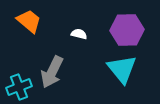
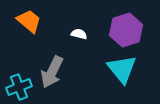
purple hexagon: moved 1 px left; rotated 16 degrees counterclockwise
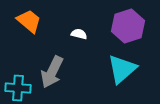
purple hexagon: moved 2 px right, 4 px up
cyan triangle: rotated 28 degrees clockwise
cyan cross: moved 1 px left, 1 px down; rotated 25 degrees clockwise
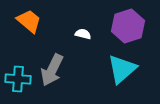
white semicircle: moved 4 px right
gray arrow: moved 2 px up
cyan cross: moved 9 px up
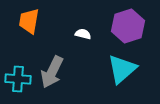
orange trapezoid: rotated 120 degrees counterclockwise
gray arrow: moved 2 px down
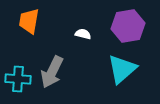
purple hexagon: rotated 8 degrees clockwise
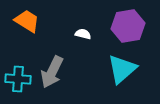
orange trapezoid: moved 2 px left; rotated 112 degrees clockwise
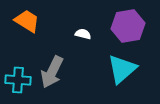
cyan cross: moved 1 px down
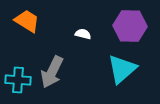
purple hexagon: moved 2 px right; rotated 12 degrees clockwise
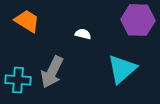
purple hexagon: moved 8 px right, 6 px up
